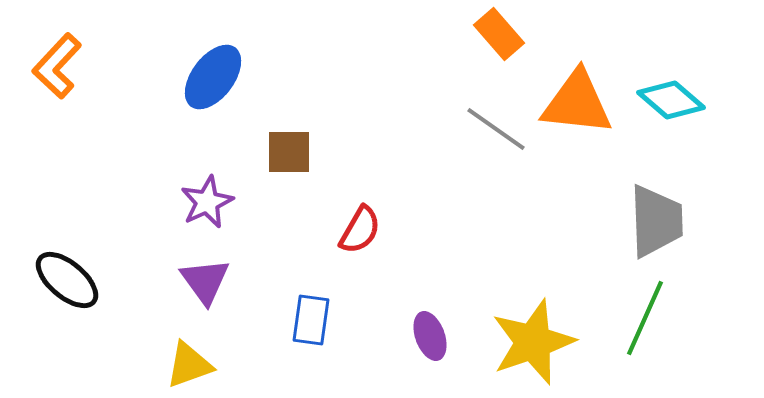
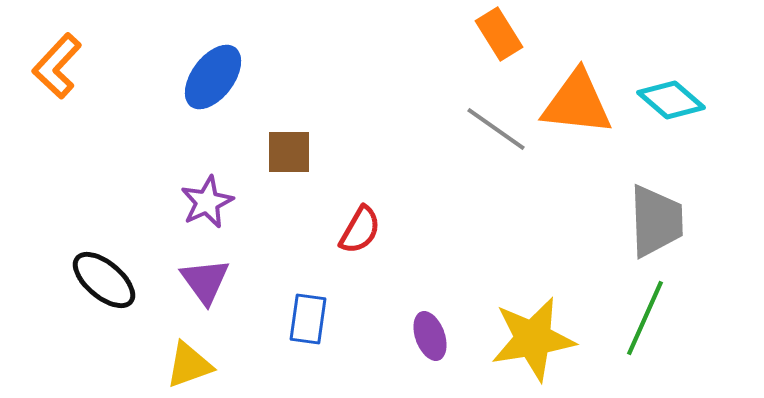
orange rectangle: rotated 9 degrees clockwise
black ellipse: moved 37 px right
blue rectangle: moved 3 px left, 1 px up
yellow star: moved 3 px up; rotated 10 degrees clockwise
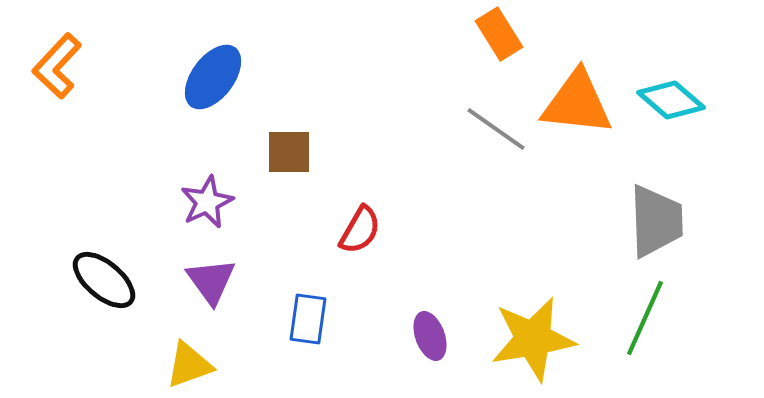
purple triangle: moved 6 px right
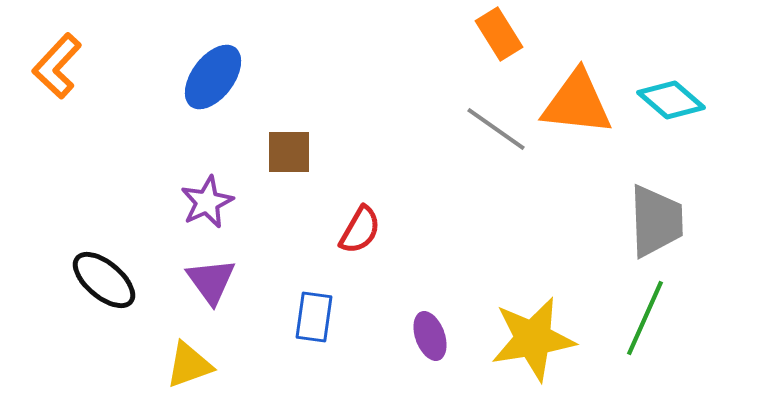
blue rectangle: moved 6 px right, 2 px up
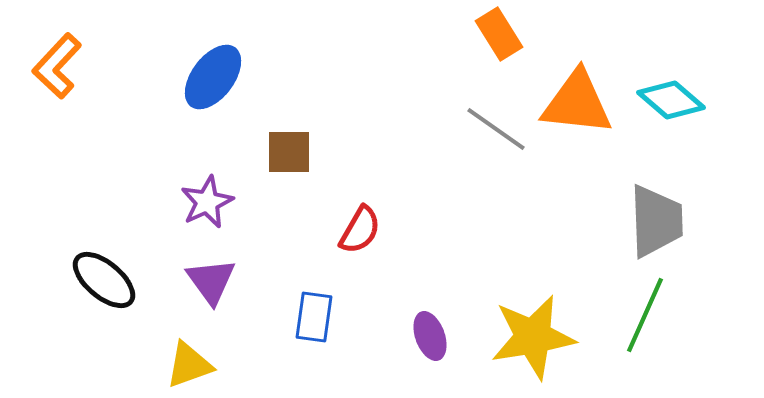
green line: moved 3 px up
yellow star: moved 2 px up
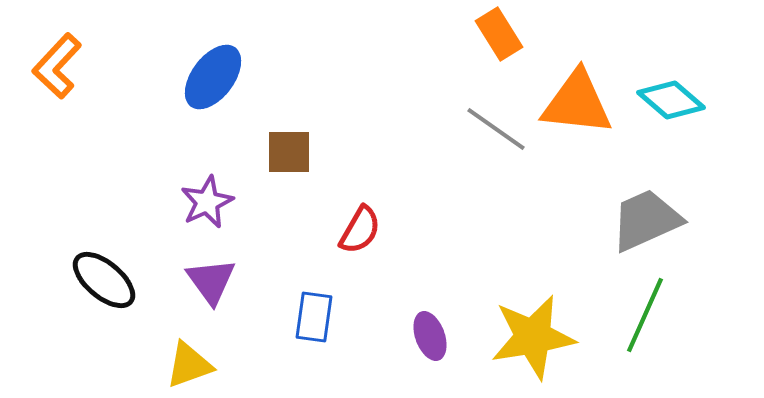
gray trapezoid: moved 10 px left, 1 px up; rotated 112 degrees counterclockwise
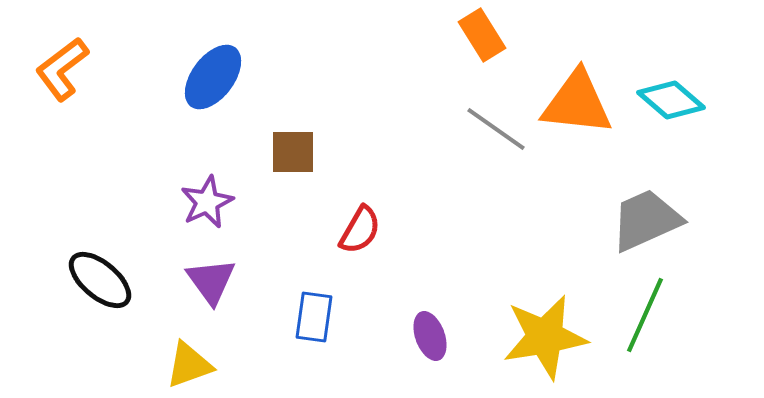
orange rectangle: moved 17 px left, 1 px down
orange L-shape: moved 5 px right, 3 px down; rotated 10 degrees clockwise
brown square: moved 4 px right
black ellipse: moved 4 px left
yellow star: moved 12 px right
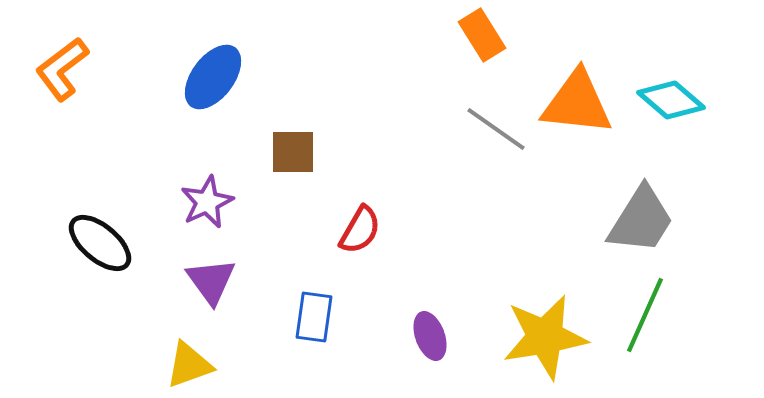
gray trapezoid: moved 5 px left; rotated 146 degrees clockwise
black ellipse: moved 37 px up
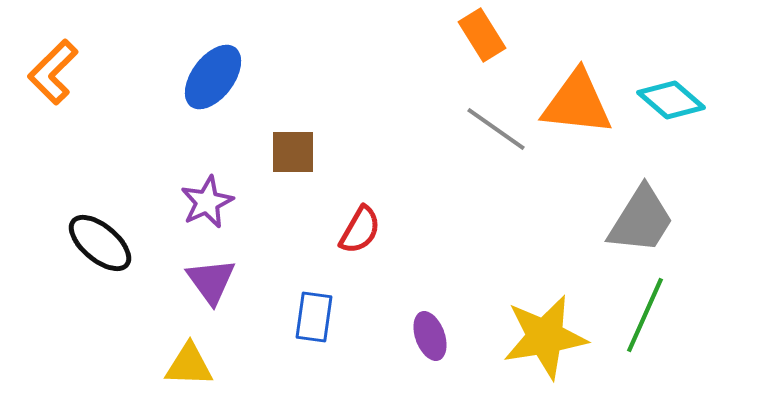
orange L-shape: moved 9 px left, 3 px down; rotated 8 degrees counterclockwise
yellow triangle: rotated 22 degrees clockwise
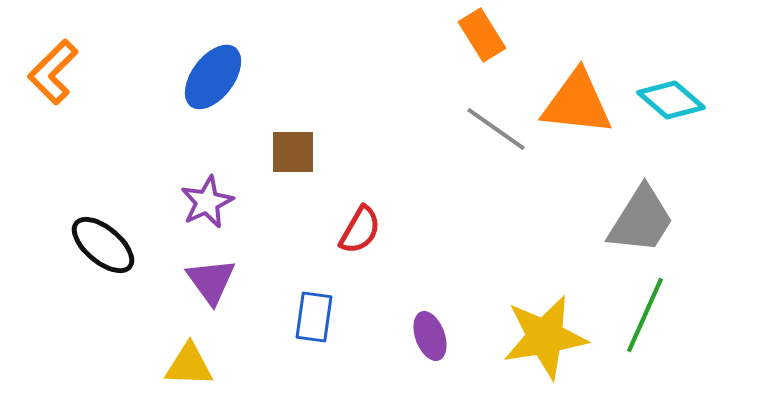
black ellipse: moved 3 px right, 2 px down
